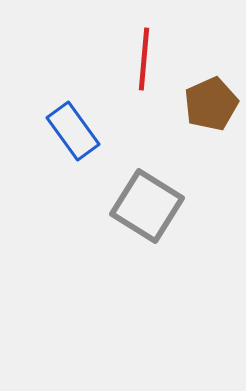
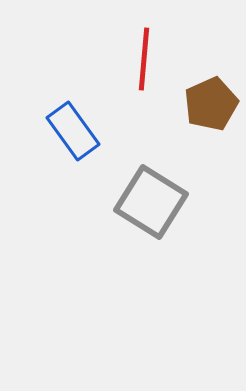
gray square: moved 4 px right, 4 px up
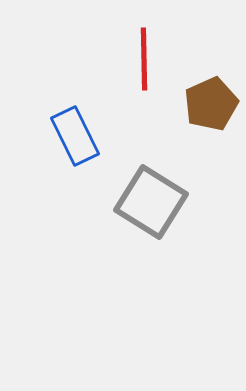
red line: rotated 6 degrees counterclockwise
blue rectangle: moved 2 px right, 5 px down; rotated 10 degrees clockwise
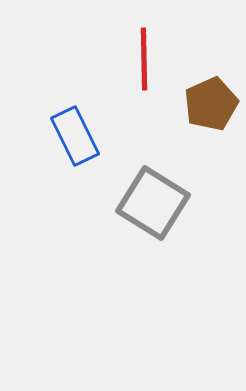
gray square: moved 2 px right, 1 px down
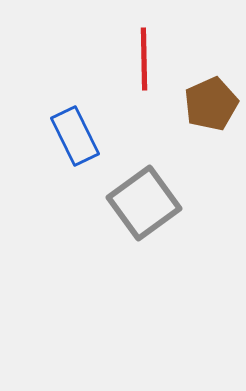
gray square: moved 9 px left; rotated 22 degrees clockwise
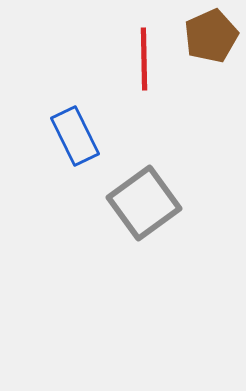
brown pentagon: moved 68 px up
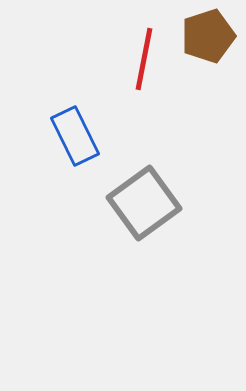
brown pentagon: moved 3 px left; rotated 6 degrees clockwise
red line: rotated 12 degrees clockwise
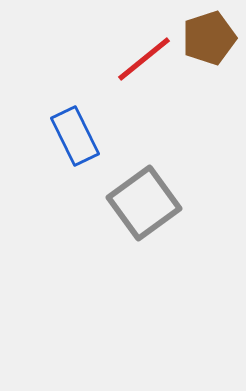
brown pentagon: moved 1 px right, 2 px down
red line: rotated 40 degrees clockwise
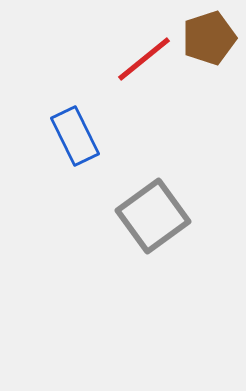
gray square: moved 9 px right, 13 px down
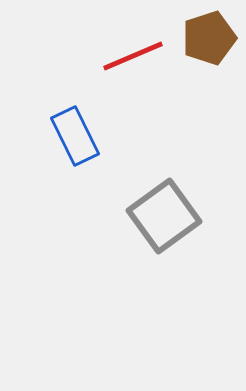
red line: moved 11 px left, 3 px up; rotated 16 degrees clockwise
gray square: moved 11 px right
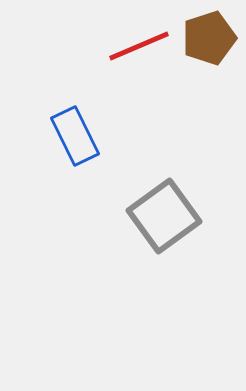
red line: moved 6 px right, 10 px up
